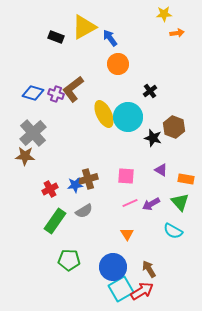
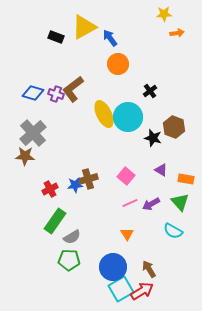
pink square: rotated 36 degrees clockwise
gray semicircle: moved 12 px left, 26 px down
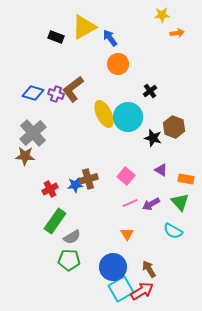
yellow star: moved 2 px left, 1 px down
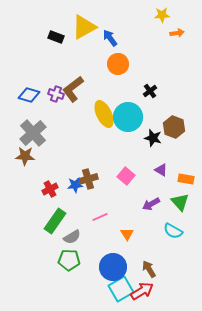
blue diamond: moved 4 px left, 2 px down
pink line: moved 30 px left, 14 px down
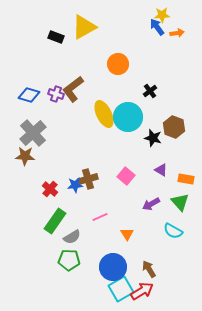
blue arrow: moved 47 px right, 11 px up
red cross: rotated 21 degrees counterclockwise
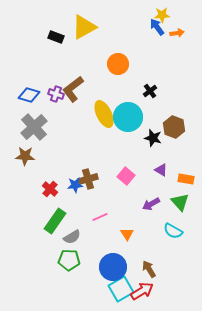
gray cross: moved 1 px right, 6 px up
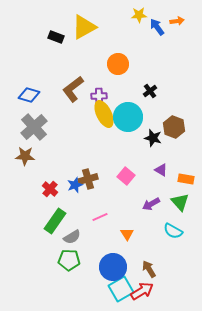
yellow star: moved 23 px left
orange arrow: moved 12 px up
purple cross: moved 43 px right, 2 px down; rotated 21 degrees counterclockwise
blue star: rotated 14 degrees counterclockwise
